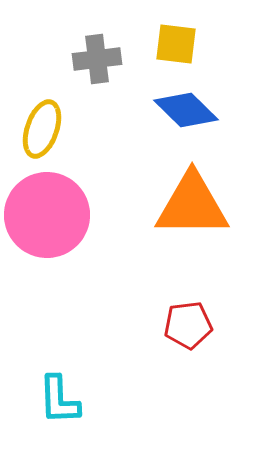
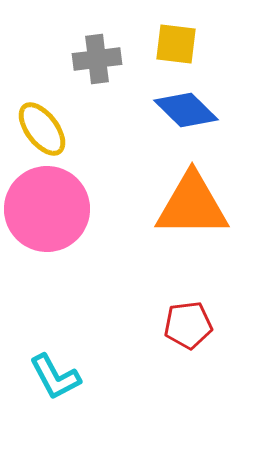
yellow ellipse: rotated 56 degrees counterclockwise
pink circle: moved 6 px up
cyan L-shape: moved 4 px left, 23 px up; rotated 26 degrees counterclockwise
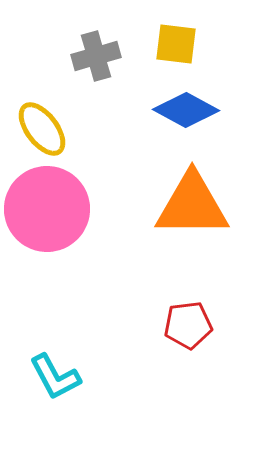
gray cross: moved 1 px left, 3 px up; rotated 9 degrees counterclockwise
blue diamond: rotated 16 degrees counterclockwise
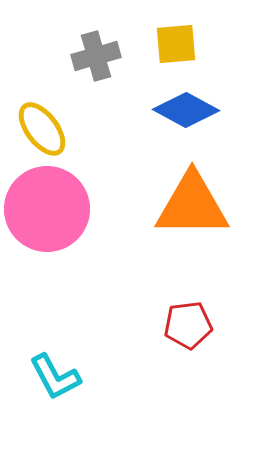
yellow square: rotated 12 degrees counterclockwise
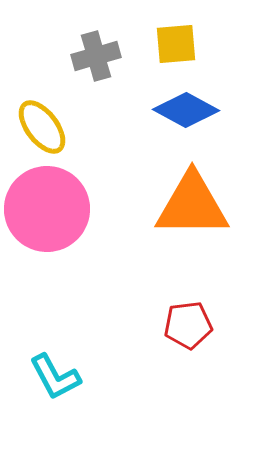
yellow ellipse: moved 2 px up
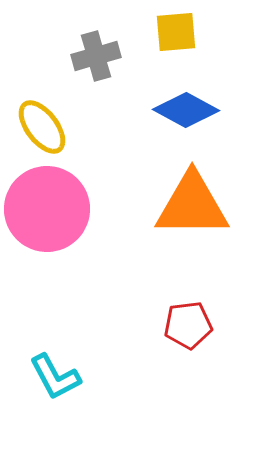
yellow square: moved 12 px up
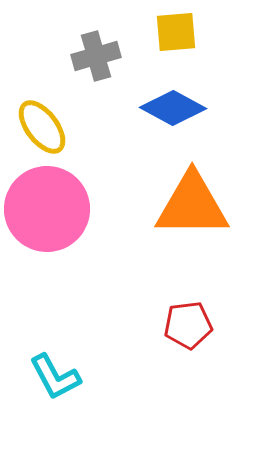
blue diamond: moved 13 px left, 2 px up
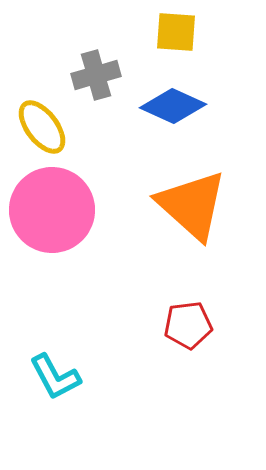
yellow square: rotated 9 degrees clockwise
gray cross: moved 19 px down
blue diamond: moved 2 px up; rotated 4 degrees counterclockwise
orange triangle: rotated 42 degrees clockwise
pink circle: moved 5 px right, 1 px down
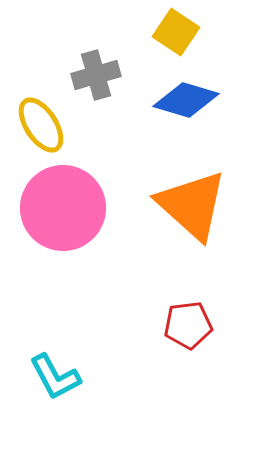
yellow square: rotated 30 degrees clockwise
blue diamond: moved 13 px right, 6 px up; rotated 8 degrees counterclockwise
yellow ellipse: moved 1 px left, 2 px up; rotated 4 degrees clockwise
pink circle: moved 11 px right, 2 px up
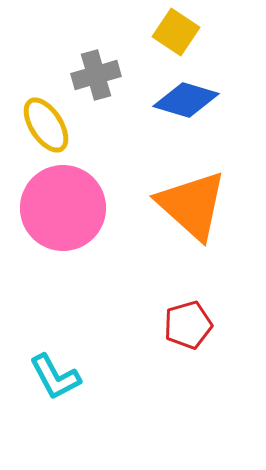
yellow ellipse: moved 5 px right
red pentagon: rotated 9 degrees counterclockwise
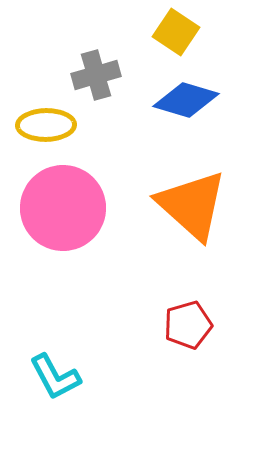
yellow ellipse: rotated 58 degrees counterclockwise
